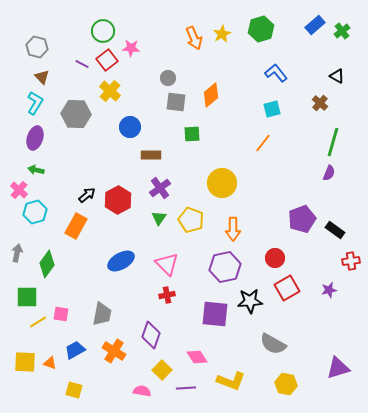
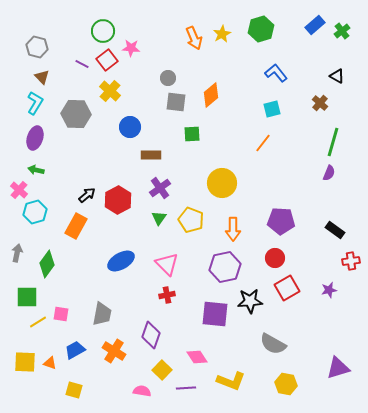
purple pentagon at (302, 219): moved 21 px left, 2 px down; rotated 24 degrees clockwise
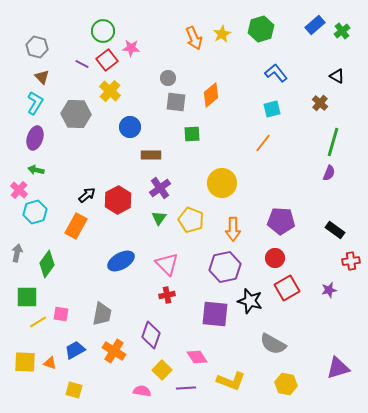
black star at (250, 301): rotated 20 degrees clockwise
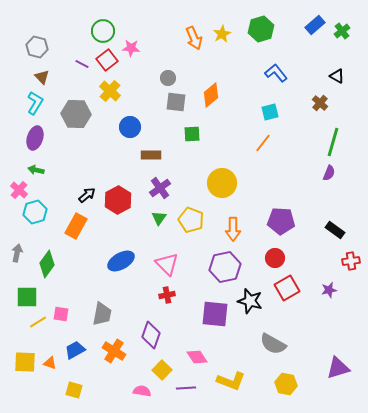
cyan square at (272, 109): moved 2 px left, 3 px down
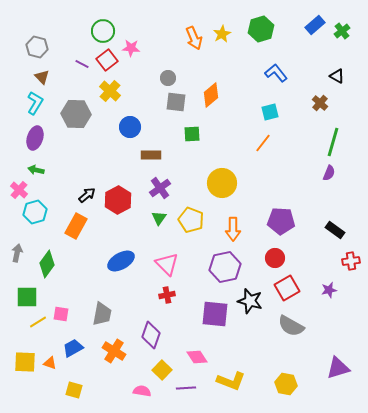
gray semicircle at (273, 344): moved 18 px right, 18 px up
blue trapezoid at (75, 350): moved 2 px left, 2 px up
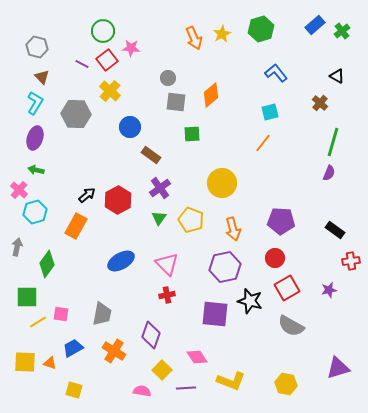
brown rectangle at (151, 155): rotated 36 degrees clockwise
orange arrow at (233, 229): rotated 15 degrees counterclockwise
gray arrow at (17, 253): moved 6 px up
